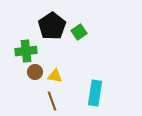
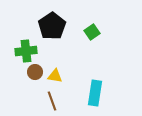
green square: moved 13 px right
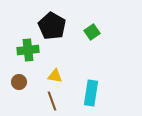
black pentagon: rotated 8 degrees counterclockwise
green cross: moved 2 px right, 1 px up
brown circle: moved 16 px left, 10 px down
cyan rectangle: moved 4 px left
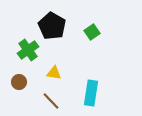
green cross: rotated 30 degrees counterclockwise
yellow triangle: moved 1 px left, 3 px up
brown line: moved 1 px left; rotated 24 degrees counterclockwise
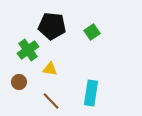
black pentagon: rotated 24 degrees counterclockwise
yellow triangle: moved 4 px left, 4 px up
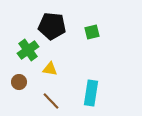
green square: rotated 21 degrees clockwise
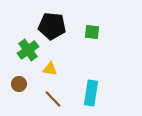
green square: rotated 21 degrees clockwise
brown circle: moved 2 px down
brown line: moved 2 px right, 2 px up
